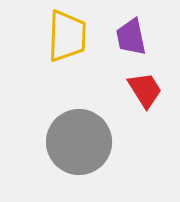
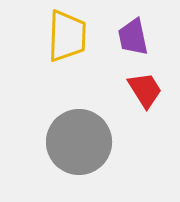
purple trapezoid: moved 2 px right
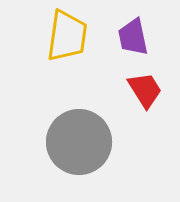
yellow trapezoid: rotated 6 degrees clockwise
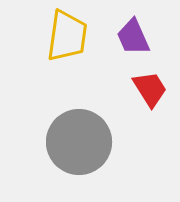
purple trapezoid: rotated 12 degrees counterclockwise
red trapezoid: moved 5 px right, 1 px up
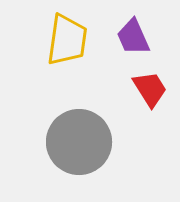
yellow trapezoid: moved 4 px down
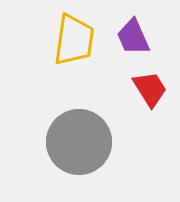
yellow trapezoid: moved 7 px right
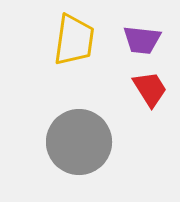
purple trapezoid: moved 9 px right, 3 px down; rotated 60 degrees counterclockwise
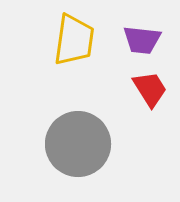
gray circle: moved 1 px left, 2 px down
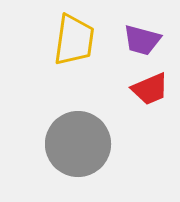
purple trapezoid: rotated 9 degrees clockwise
red trapezoid: rotated 99 degrees clockwise
